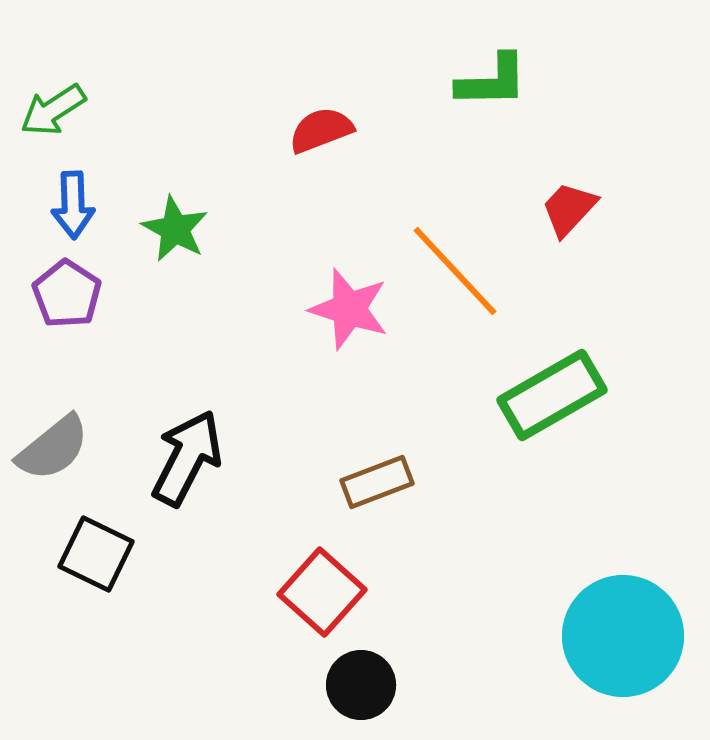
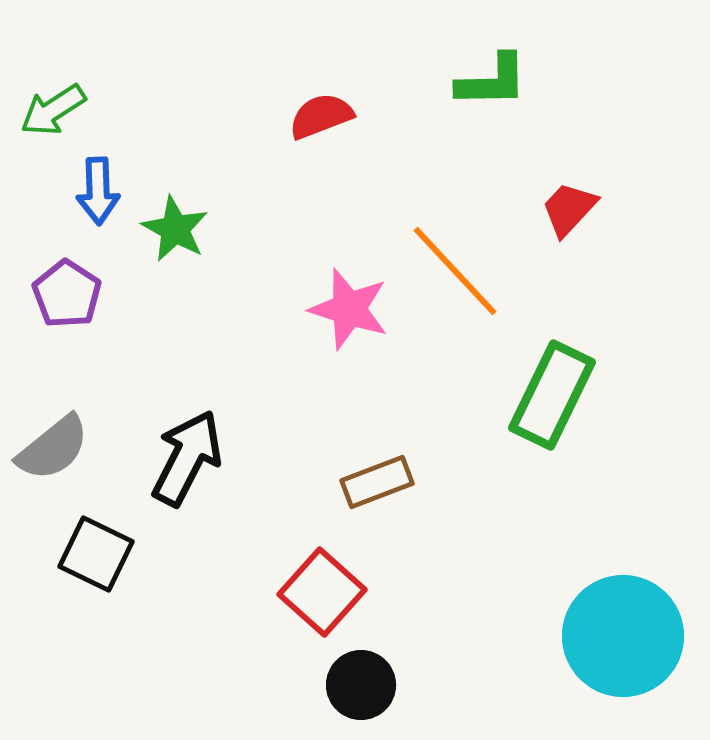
red semicircle: moved 14 px up
blue arrow: moved 25 px right, 14 px up
green rectangle: rotated 34 degrees counterclockwise
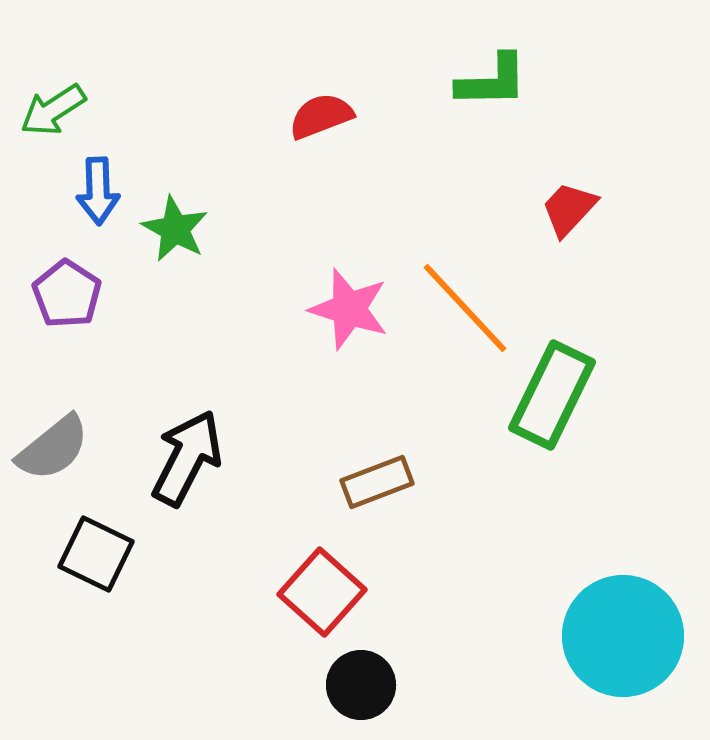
orange line: moved 10 px right, 37 px down
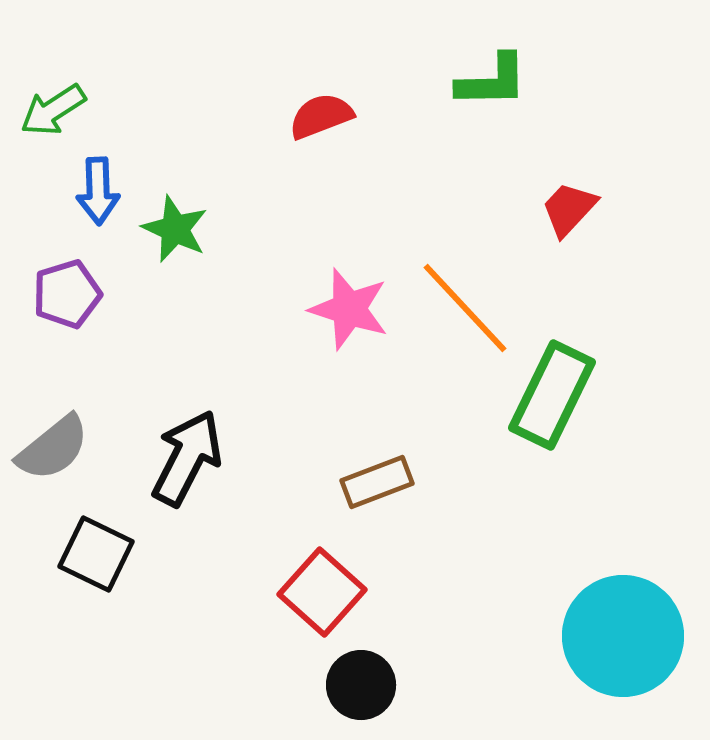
green star: rotated 4 degrees counterclockwise
purple pentagon: rotated 22 degrees clockwise
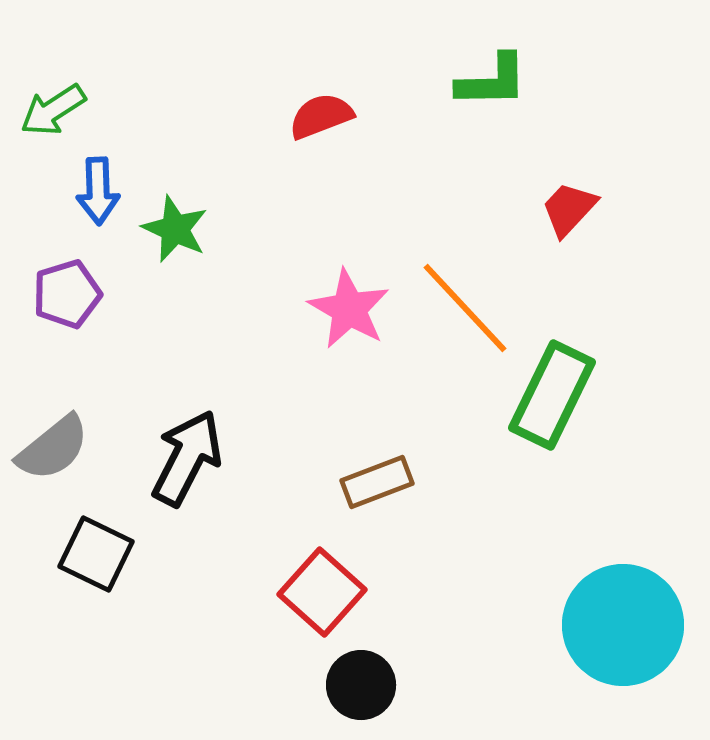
pink star: rotated 12 degrees clockwise
cyan circle: moved 11 px up
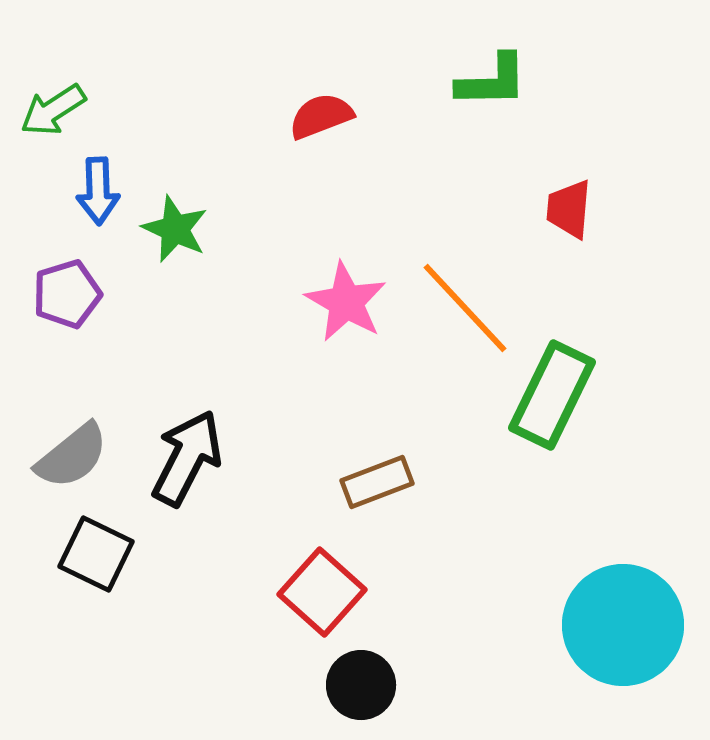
red trapezoid: rotated 38 degrees counterclockwise
pink star: moved 3 px left, 7 px up
gray semicircle: moved 19 px right, 8 px down
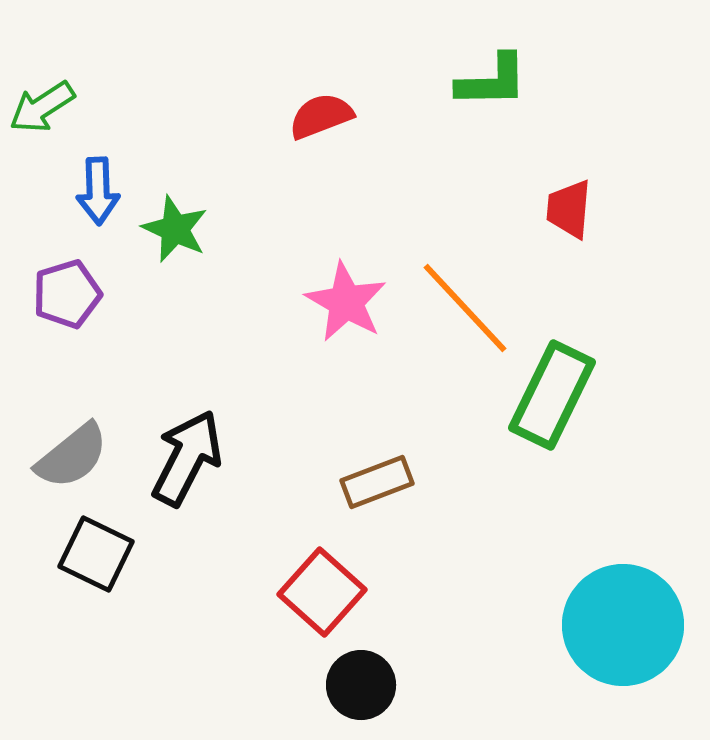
green arrow: moved 11 px left, 3 px up
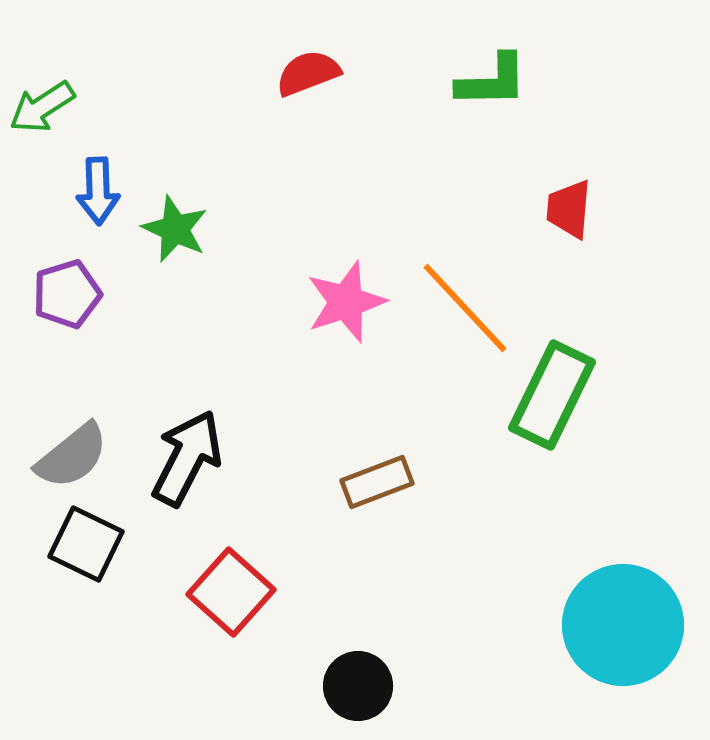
red semicircle: moved 13 px left, 43 px up
pink star: rotated 24 degrees clockwise
black square: moved 10 px left, 10 px up
red square: moved 91 px left
black circle: moved 3 px left, 1 px down
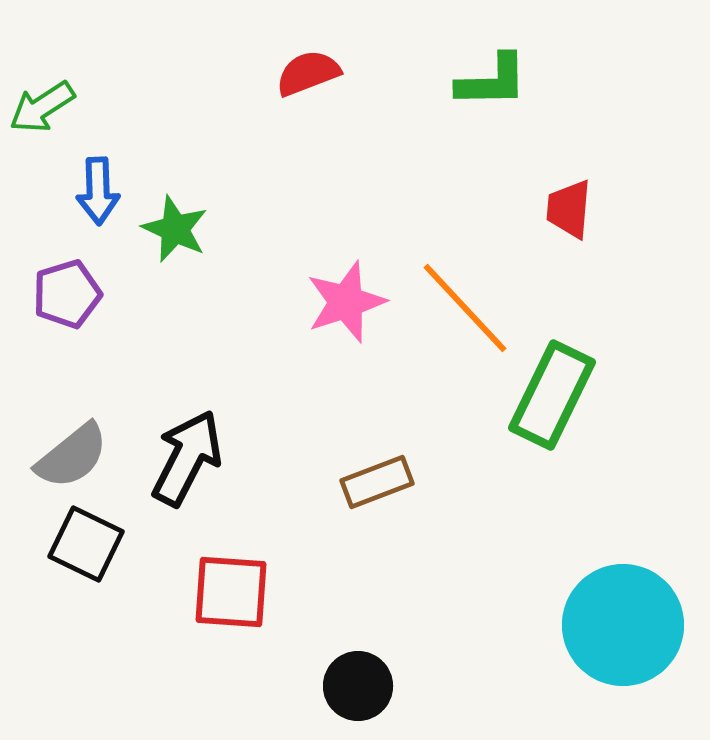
red square: rotated 38 degrees counterclockwise
